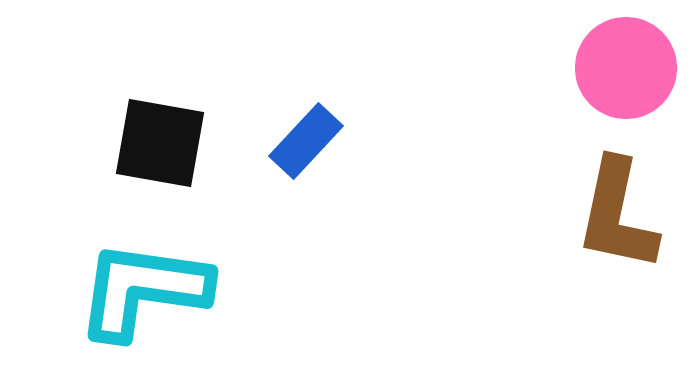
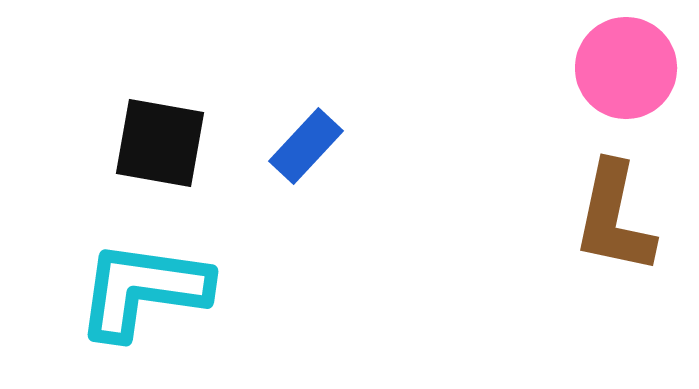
blue rectangle: moved 5 px down
brown L-shape: moved 3 px left, 3 px down
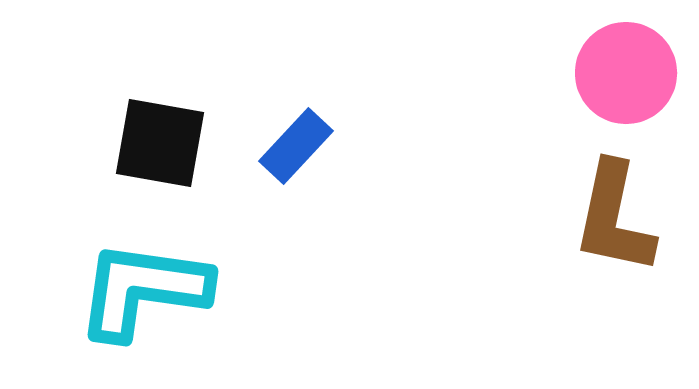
pink circle: moved 5 px down
blue rectangle: moved 10 px left
